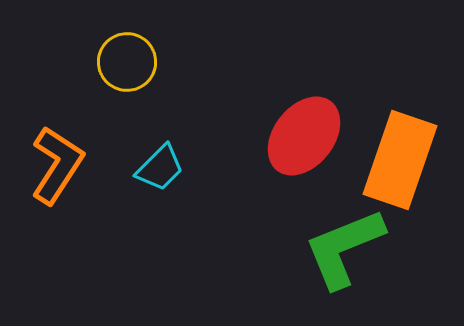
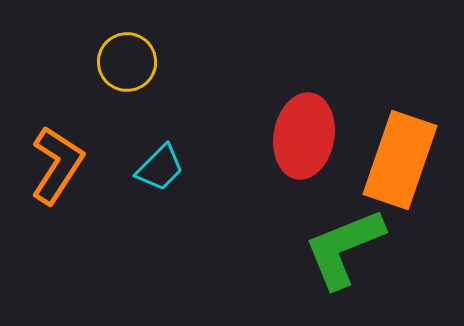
red ellipse: rotated 28 degrees counterclockwise
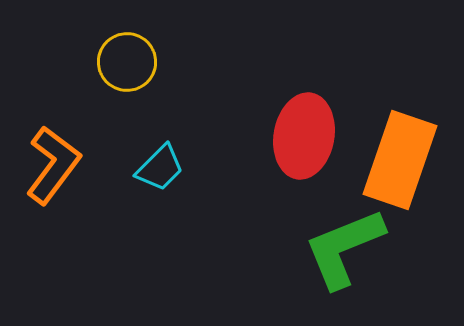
orange L-shape: moved 4 px left; rotated 4 degrees clockwise
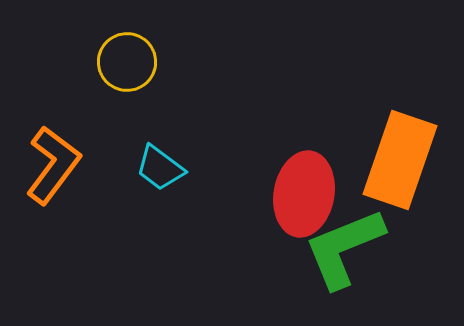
red ellipse: moved 58 px down
cyan trapezoid: rotated 82 degrees clockwise
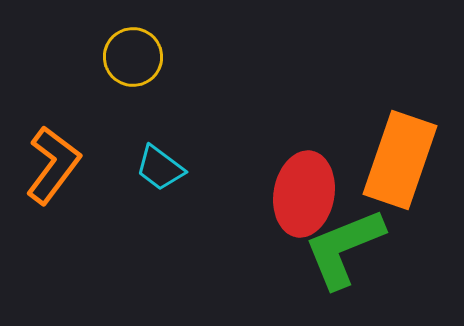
yellow circle: moved 6 px right, 5 px up
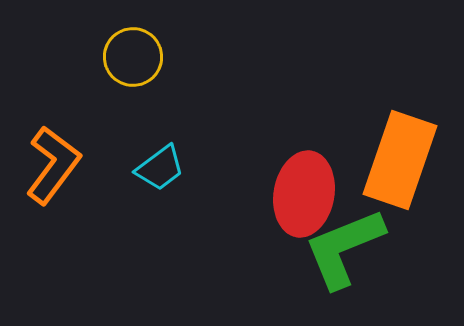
cyan trapezoid: rotated 74 degrees counterclockwise
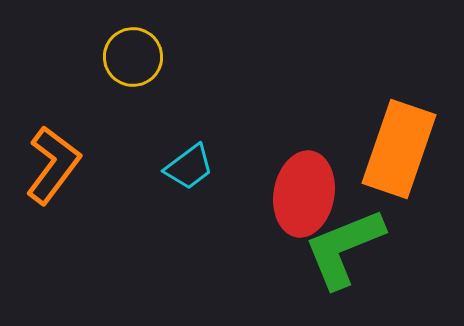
orange rectangle: moved 1 px left, 11 px up
cyan trapezoid: moved 29 px right, 1 px up
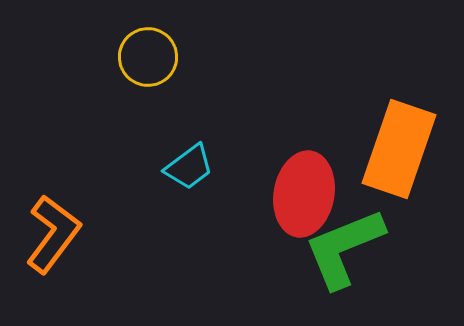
yellow circle: moved 15 px right
orange L-shape: moved 69 px down
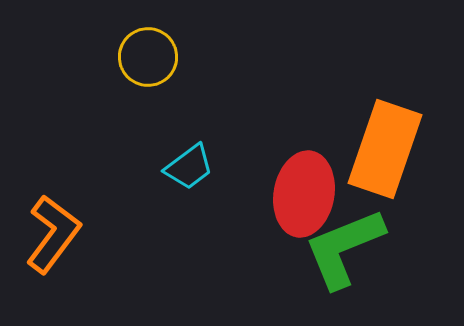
orange rectangle: moved 14 px left
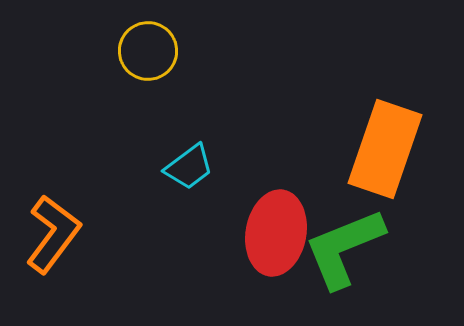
yellow circle: moved 6 px up
red ellipse: moved 28 px left, 39 px down
